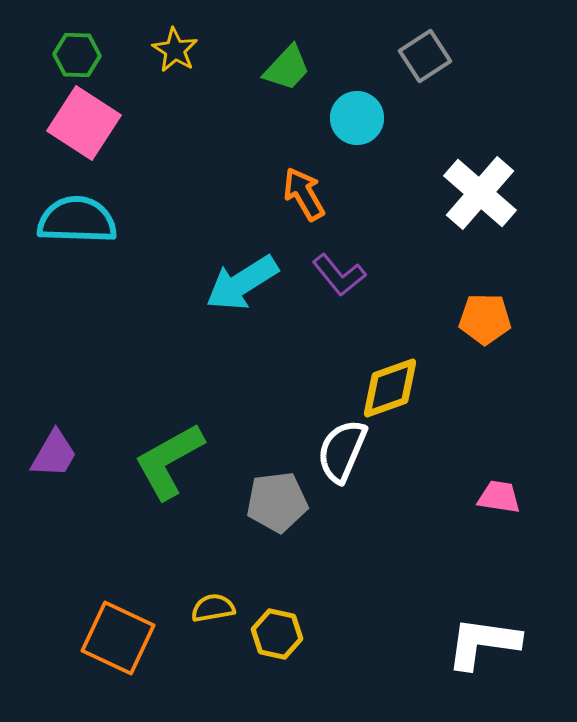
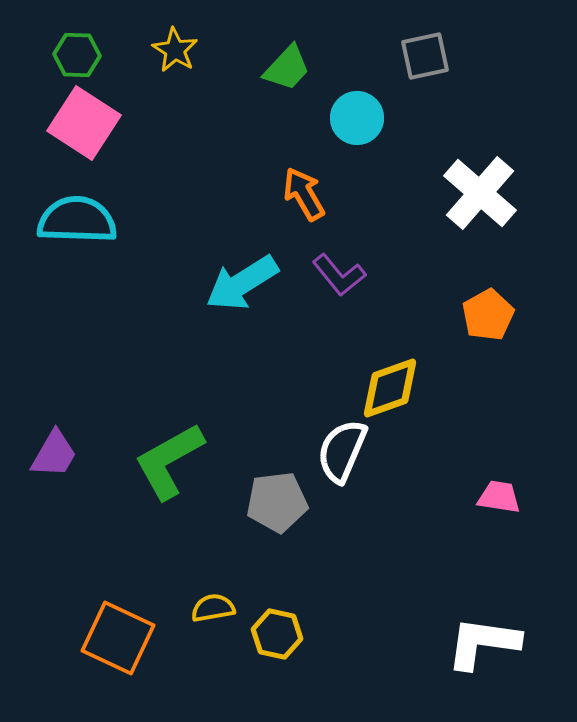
gray square: rotated 21 degrees clockwise
orange pentagon: moved 3 px right, 4 px up; rotated 30 degrees counterclockwise
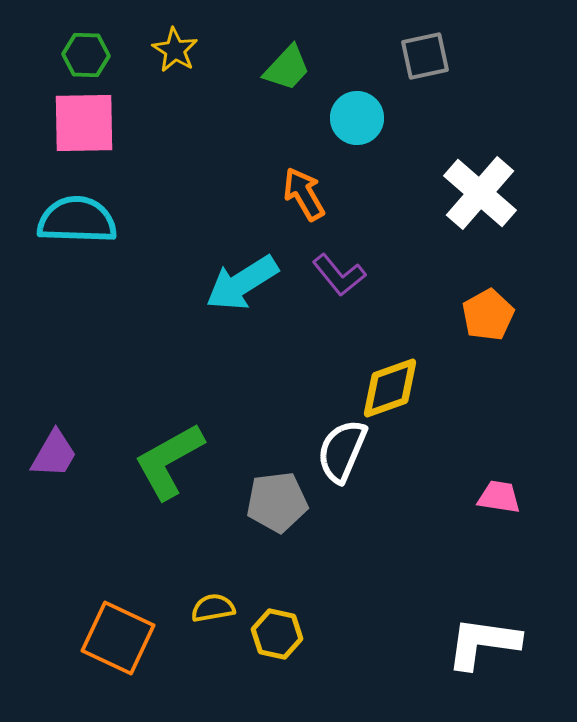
green hexagon: moved 9 px right
pink square: rotated 34 degrees counterclockwise
